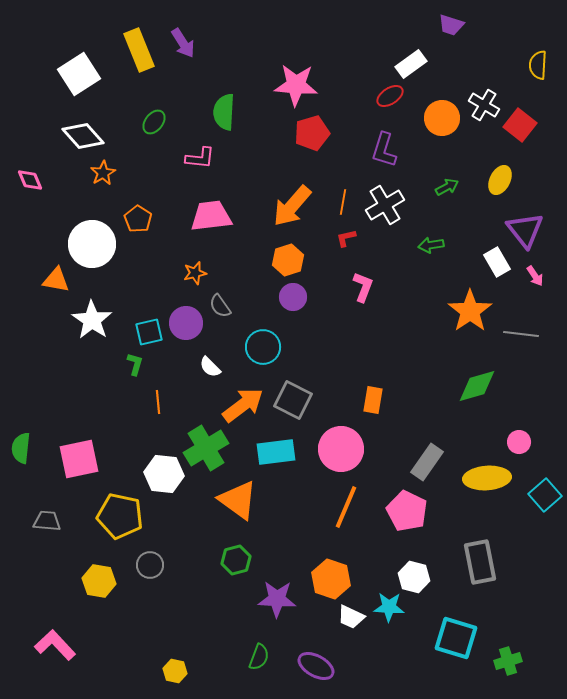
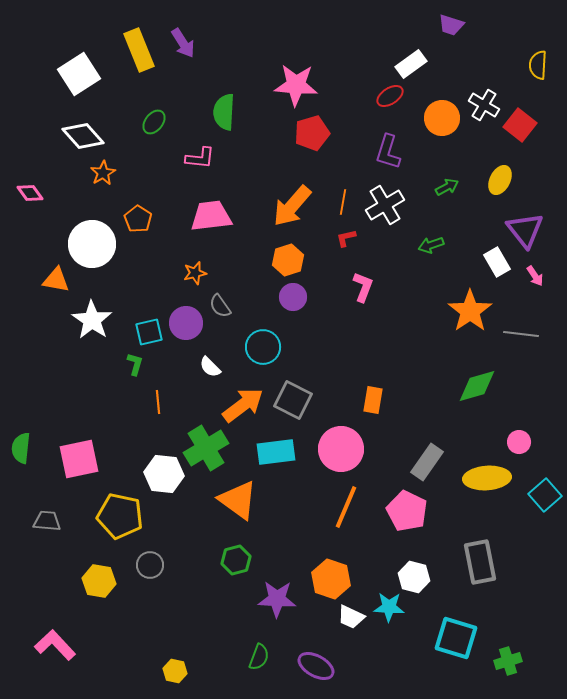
purple L-shape at (384, 150): moved 4 px right, 2 px down
pink diamond at (30, 180): moved 13 px down; rotated 12 degrees counterclockwise
green arrow at (431, 245): rotated 10 degrees counterclockwise
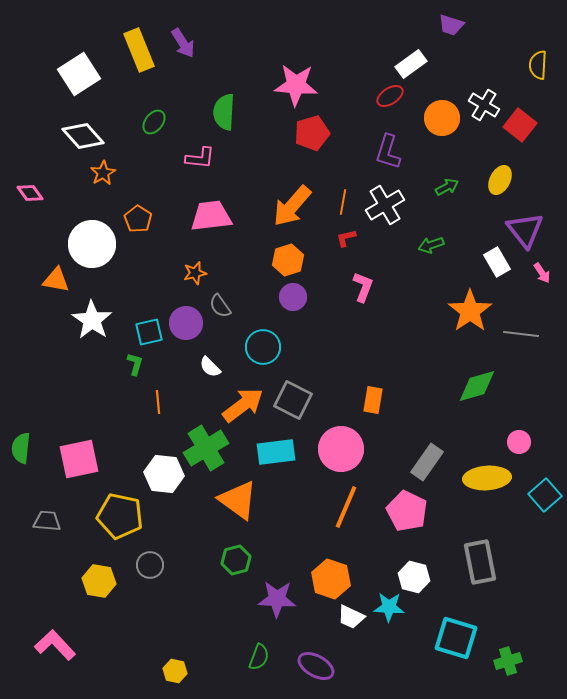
pink arrow at (535, 276): moved 7 px right, 3 px up
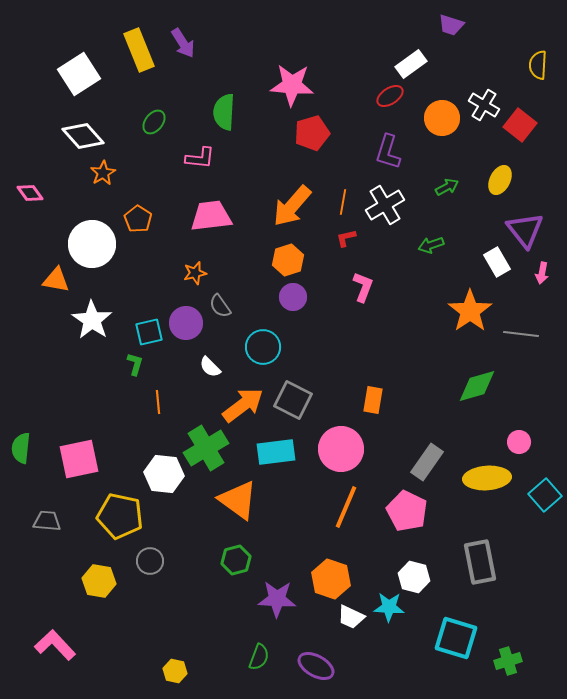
pink star at (296, 85): moved 4 px left
pink arrow at (542, 273): rotated 45 degrees clockwise
gray circle at (150, 565): moved 4 px up
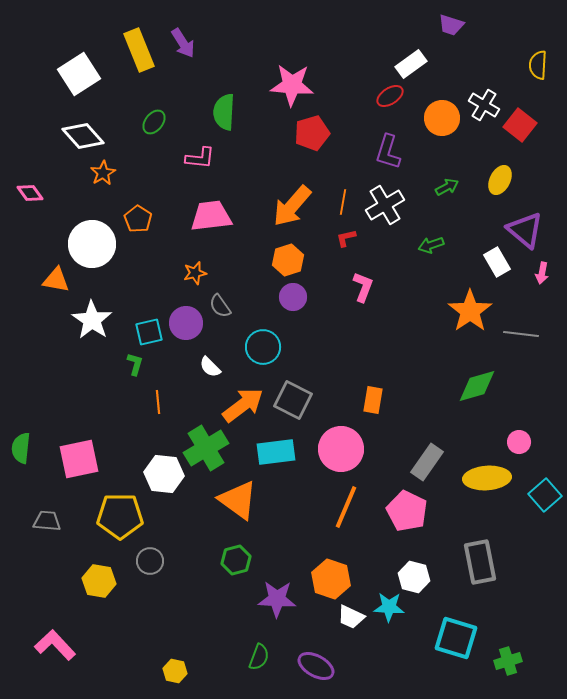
purple triangle at (525, 230): rotated 12 degrees counterclockwise
yellow pentagon at (120, 516): rotated 12 degrees counterclockwise
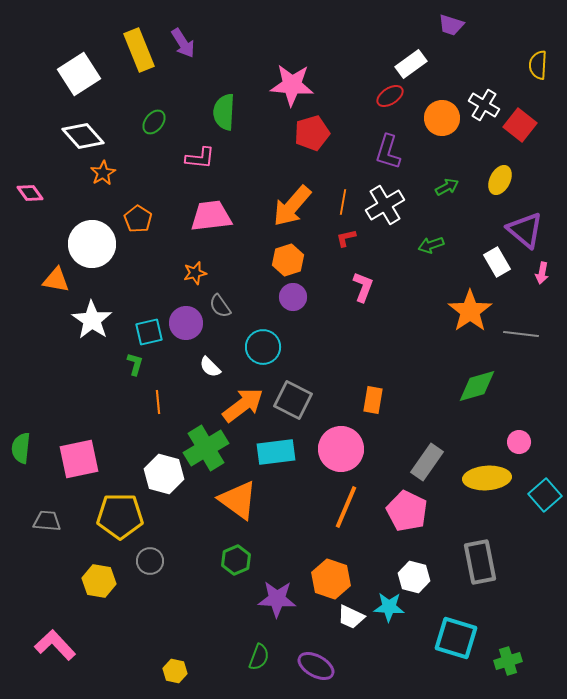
white hexagon at (164, 474): rotated 9 degrees clockwise
green hexagon at (236, 560): rotated 8 degrees counterclockwise
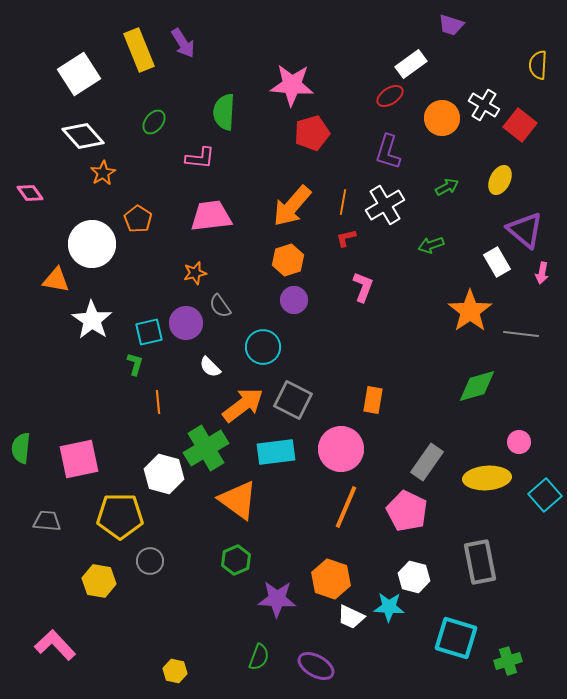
purple circle at (293, 297): moved 1 px right, 3 px down
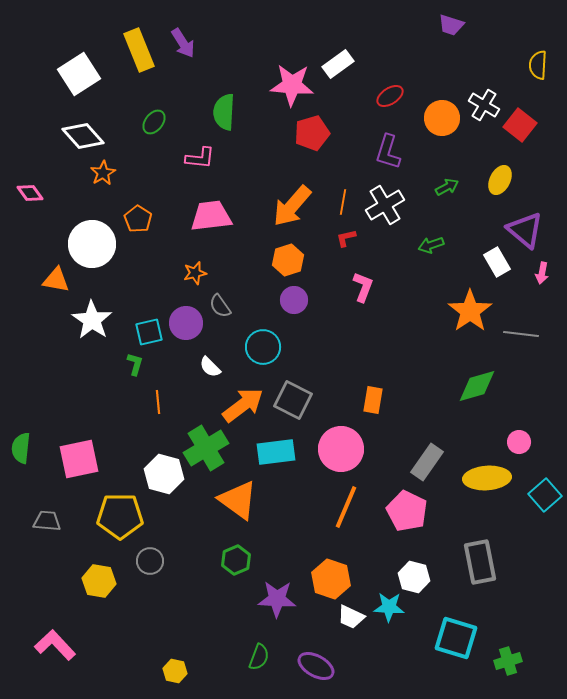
white rectangle at (411, 64): moved 73 px left
